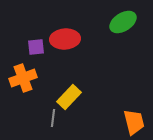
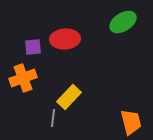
purple square: moved 3 px left
orange trapezoid: moved 3 px left
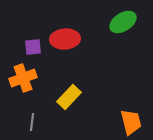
gray line: moved 21 px left, 4 px down
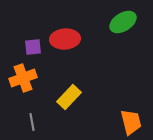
gray line: rotated 18 degrees counterclockwise
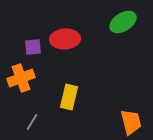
orange cross: moved 2 px left
yellow rectangle: rotated 30 degrees counterclockwise
gray line: rotated 42 degrees clockwise
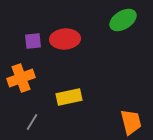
green ellipse: moved 2 px up
purple square: moved 6 px up
yellow rectangle: rotated 65 degrees clockwise
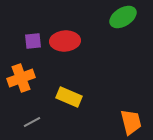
green ellipse: moved 3 px up
red ellipse: moved 2 px down
yellow rectangle: rotated 35 degrees clockwise
gray line: rotated 30 degrees clockwise
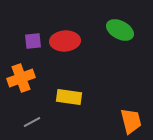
green ellipse: moved 3 px left, 13 px down; rotated 60 degrees clockwise
yellow rectangle: rotated 15 degrees counterclockwise
orange trapezoid: moved 1 px up
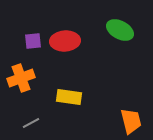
gray line: moved 1 px left, 1 px down
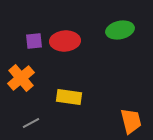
green ellipse: rotated 40 degrees counterclockwise
purple square: moved 1 px right
orange cross: rotated 20 degrees counterclockwise
